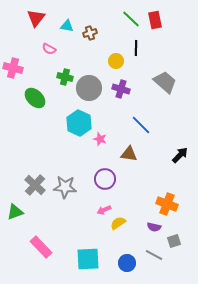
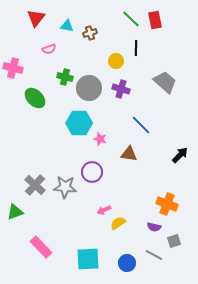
pink semicircle: rotated 48 degrees counterclockwise
cyan hexagon: rotated 25 degrees counterclockwise
purple circle: moved 13 px left, 7 px up
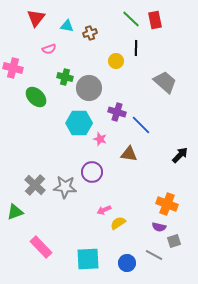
purple cross: moved 4 px left, 23 px down
green ellipse: moved 1 px right, 1 px up
purple semicircle: moved 5 px right
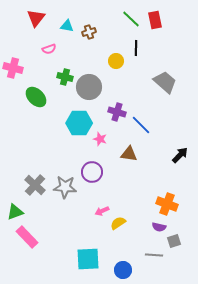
brown cross: moved 1 px left, 1 px up
gray circle: moved 1 px up
pink arrow: moved 2 px left, 1 px down
pink rectangle: moved 14 px left, 10 px up
gray line: rotated 24 degrees counterclockwise
blue circle: moved 4 px left, 7 px down
